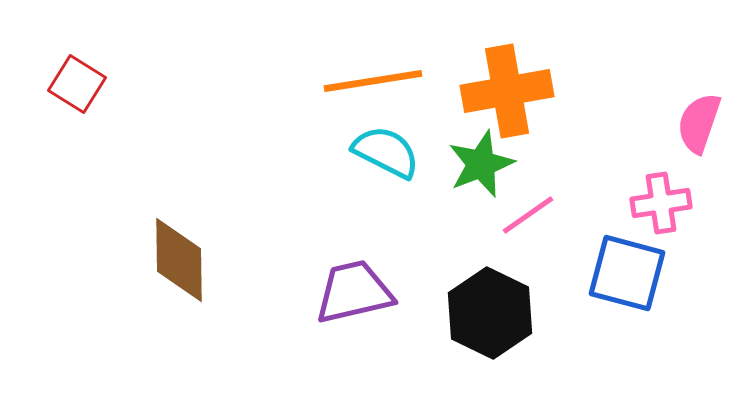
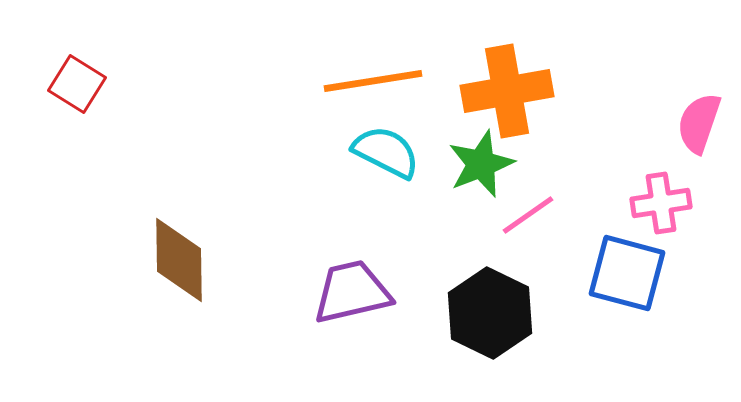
purple trapezoid: moved 2 px left
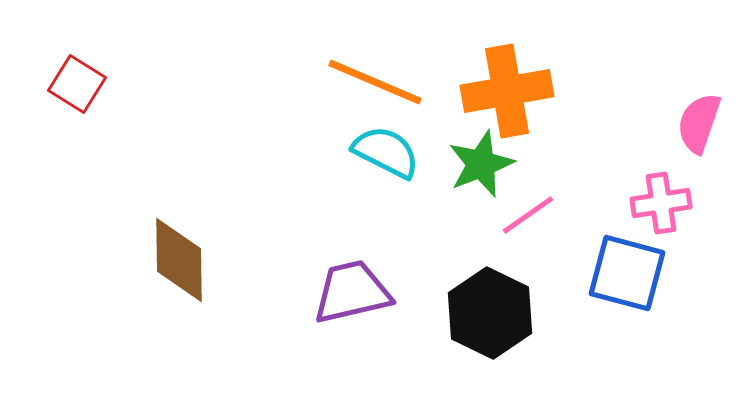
orange line: moved 2 px right, 1 px down; rotated 32 degrees clockwise
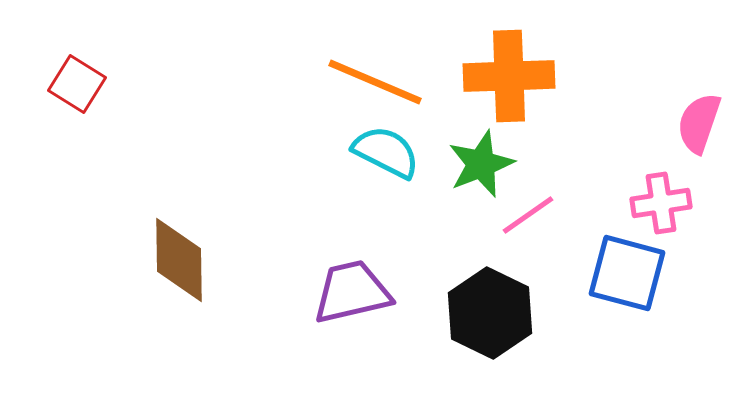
orange cross: moved 2 px right, 15 px up; rotated 8 degrees clockwise
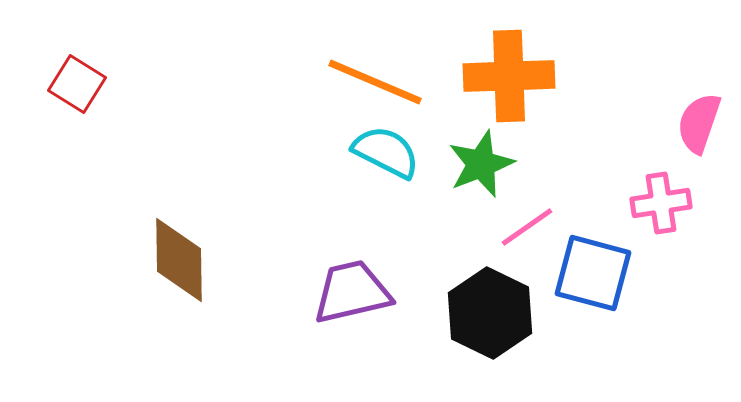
pink line: moved 1 px left, 12 px down
blue square: moved 34 px left
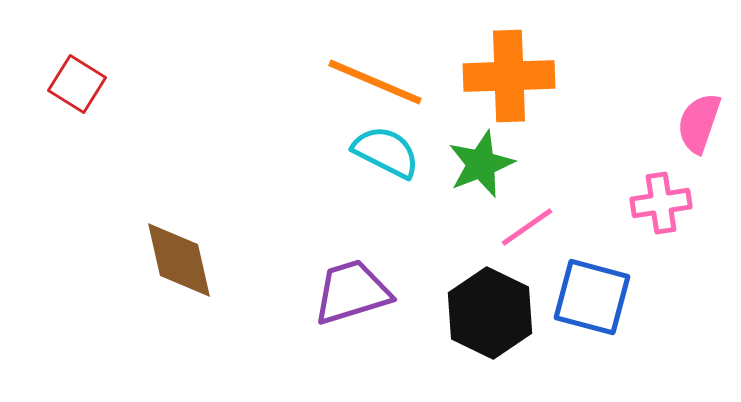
brown diamond: rotated 12 degrees counterclockwise
blue square: moved 1 px left, 24 px down
purple trapezoid: rotated 4 degrees counterclockwise
